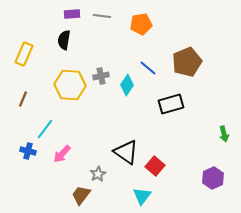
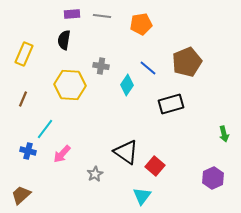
gray cross: moved 10 px up; rotated 21 degrees clockwise
gray star: moved 3 px left
brown trapezoid: moved 60 px left; rotated 10 degrees clockwise
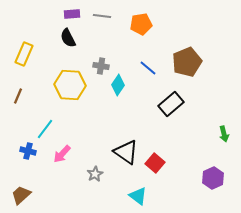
black semicircle: moved 4 px right, 2 px up; rotated 36 degrees counterclockwise
cyan diamond: moved 9 px left
brown line: moved 5 px left, 3 px up
black rectangle: rotated 25 degrees counterclockwise
red square: moved 3 px up
cyan triangle: moved 4 px left; rotated 30 degrees counterclockwise
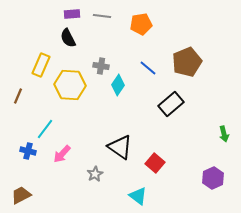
yellow rectangle: moved 17 px right, 11 px down
black triangle: moved 6 px left, 5 px up
brown trapezoid: rotated 15 degrees clockwise
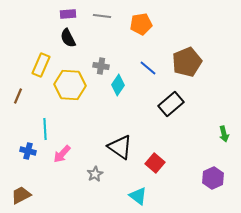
purple rectangle: moved 4 px left
cyan line: rotated 40 degrees counterclockwise
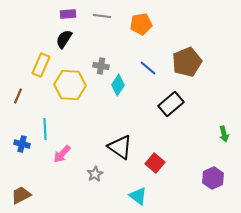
black semicircle: moved 4 px left, 1 px down; rotated 60 degrees clockwise
blue cross: moved 6 px left, 7 px up
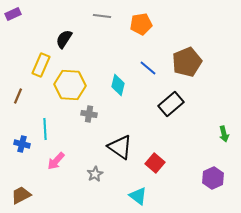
purple rectangle: moved 55 px left; rotated 21 degrees counterclockwise
gray cross: moved 12 px left, 48 px down
cyan diamond: rotated 20 degrees counterclockwise
pink arrow: moved 6 px left, 7 px down
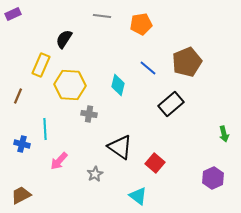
pink arrow: moved 3 px right
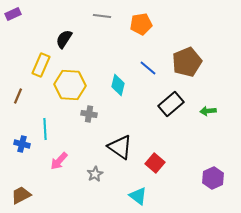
green arrow: moved 16 px left, 23 px up; rotated 98 degrees clockwise
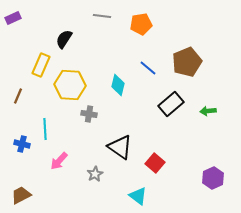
purple rectangle: moved 4 px down
